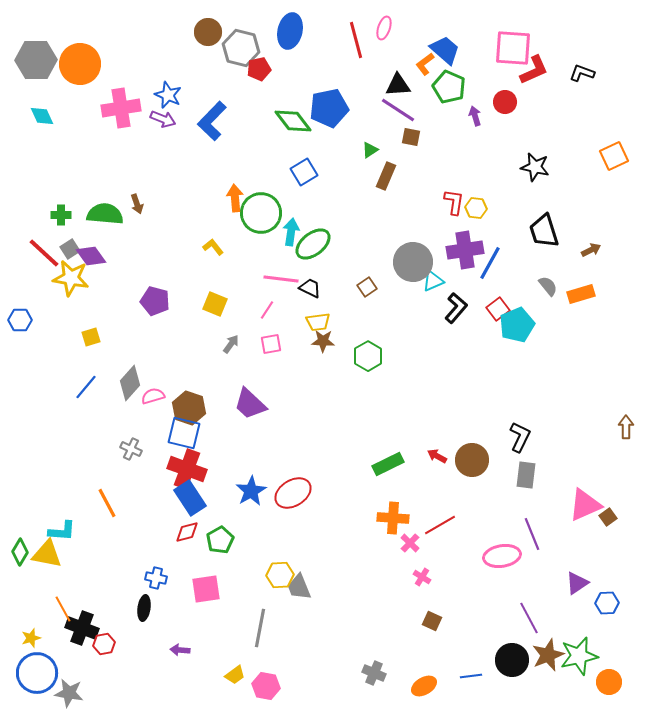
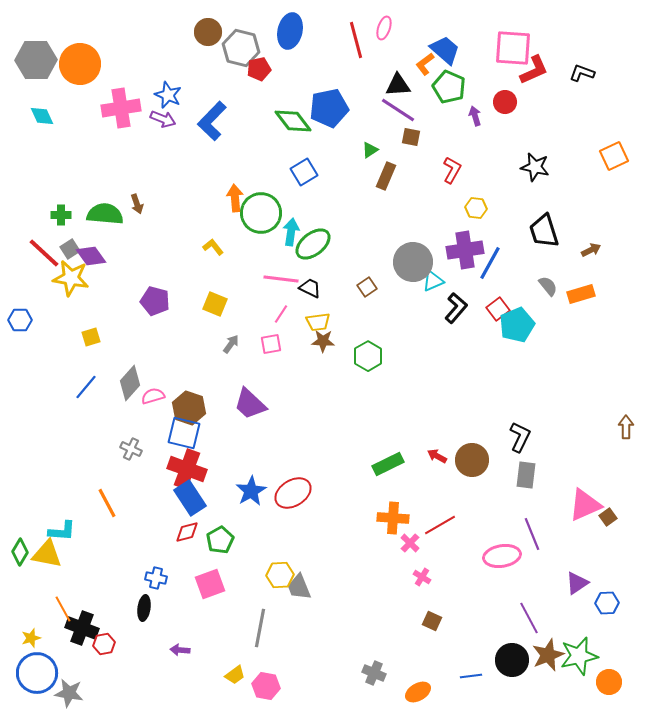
red L-shape at (454, 202): moved 2 px left, 32 px up; rotated 20 degrees clockwise
pink line at (267, 310): moved 14 px right, 4 px down
pink square at (206, 589): moved 4 px right, 5 px up; rotated 12 degrees counterclockwise
orange ellipse at (424, 686): moved 6 px left, 6 px down
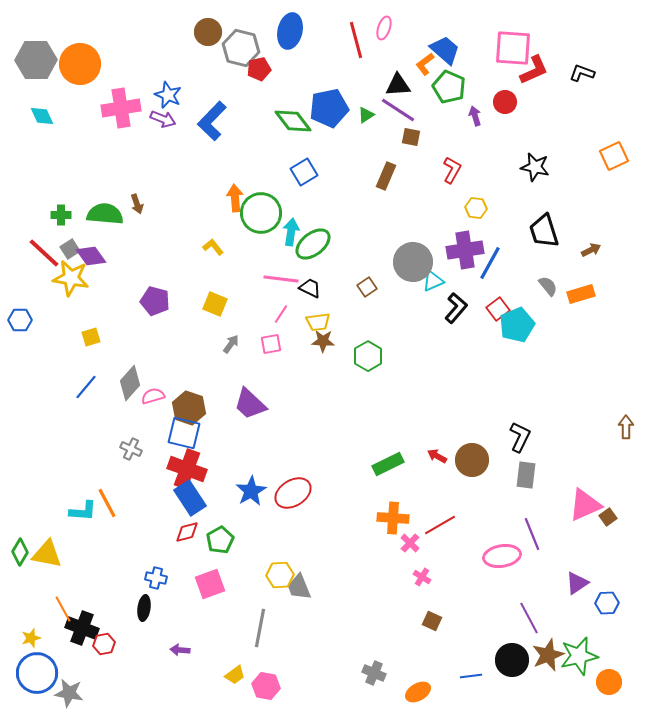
green triangle at (370, 150): moved 4 px left, 35 px up
cyan L-shape at (62, 531): moved 21 px right, 20 px up
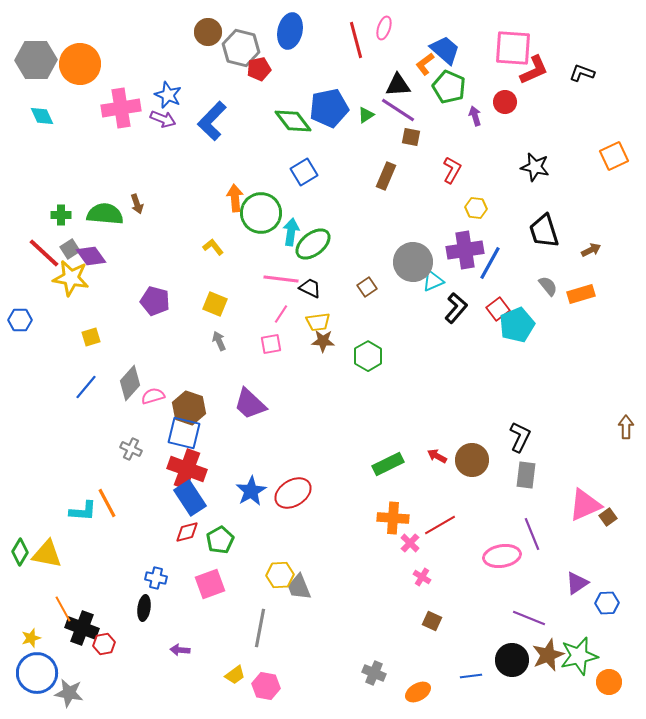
gray arrow at (231, 344): moved 12 px left, 3 px up; rotated 60 degrees counterclockwise
purple line at (529, 618): rotated 40 degrees counterclockwise
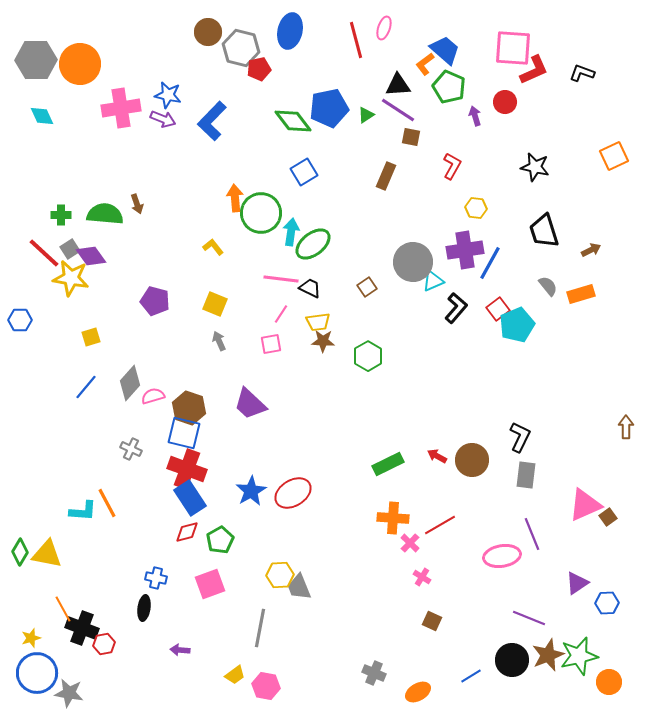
blue star at (168, 95): rotated 12 degrees counterclockwise
red L-shape at (452, 170): moved 4 px up
blue line at (471, 676): rotated 25 degrees counterclockwise
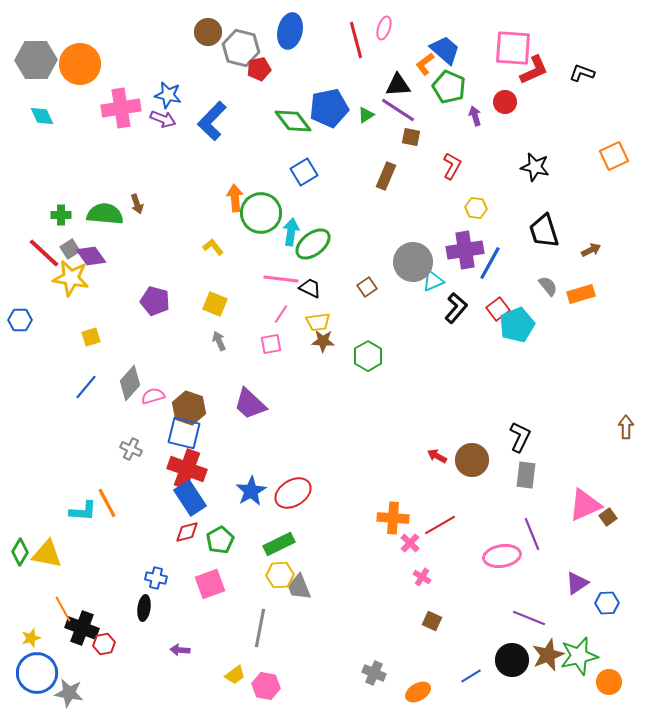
green rectangle at (388, 464): moved 109 px left, 80 px down
